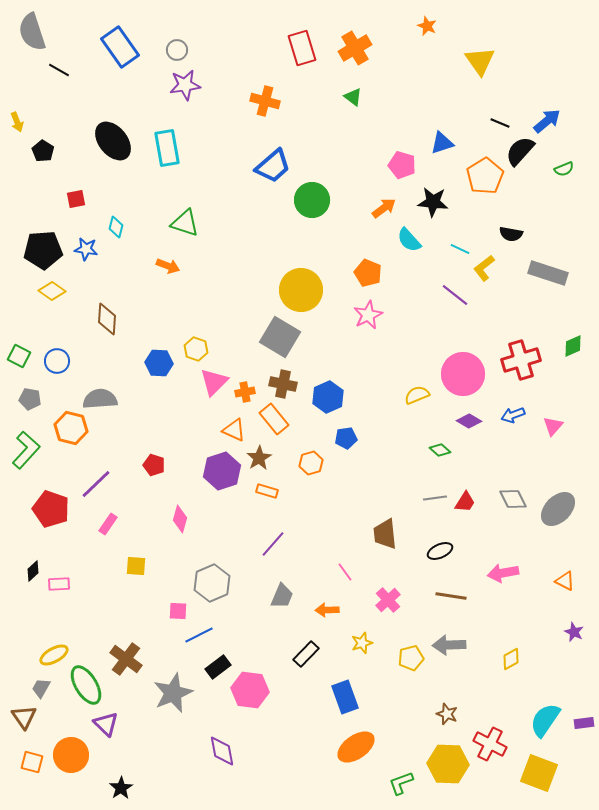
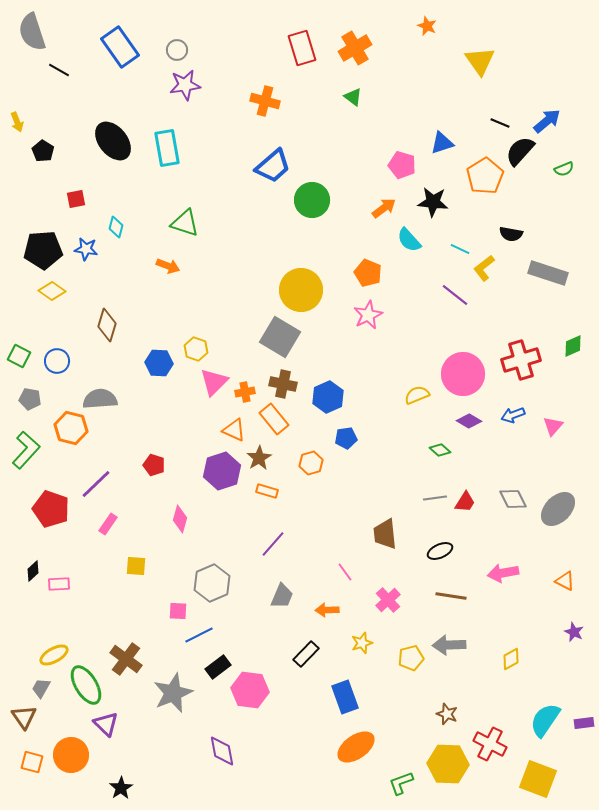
brown diamond at (107, 319): moved 6 px down; rotated 12 degrees clockwise
yellow square at (539, 773): moved 1 px left, 6 px down
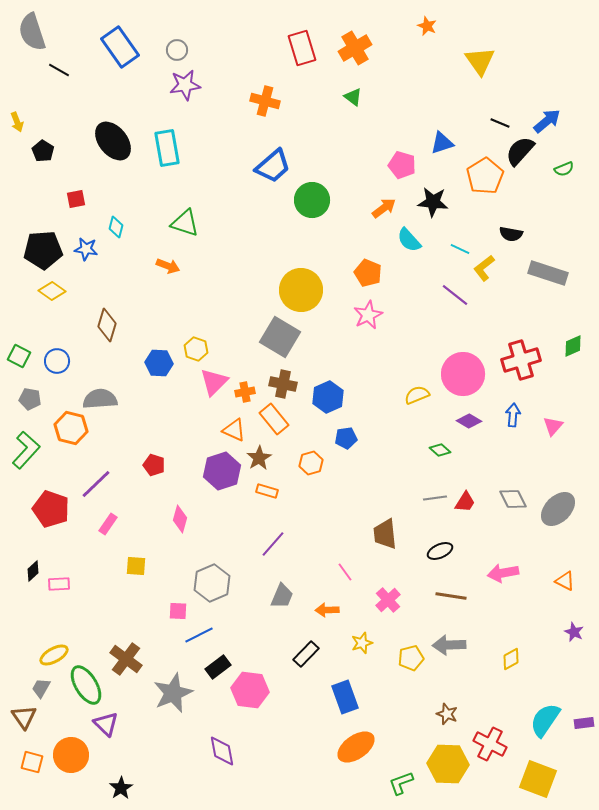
blue arrow at (513, 415): rotated 115 degrees clockwise
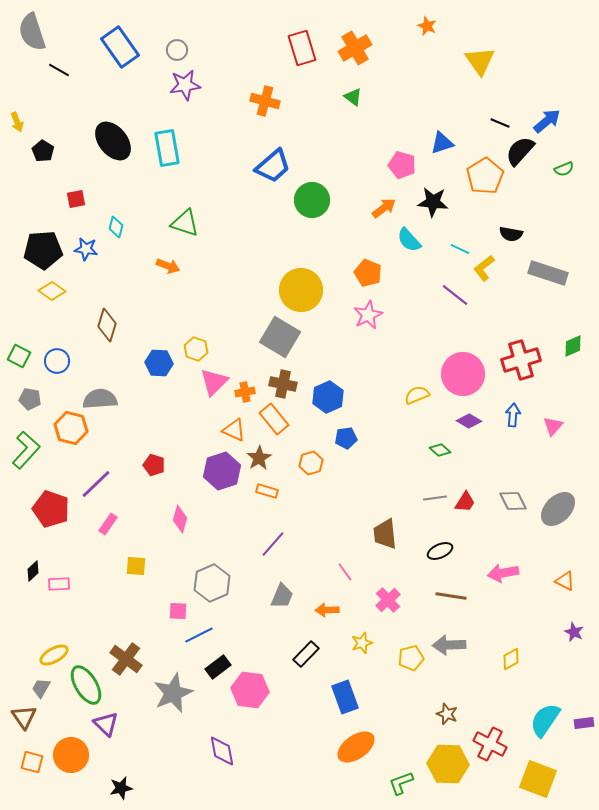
gray diamond at (513, 499): moved 2 px down
black star at (121, 788): rotated 20 degrees clockwise
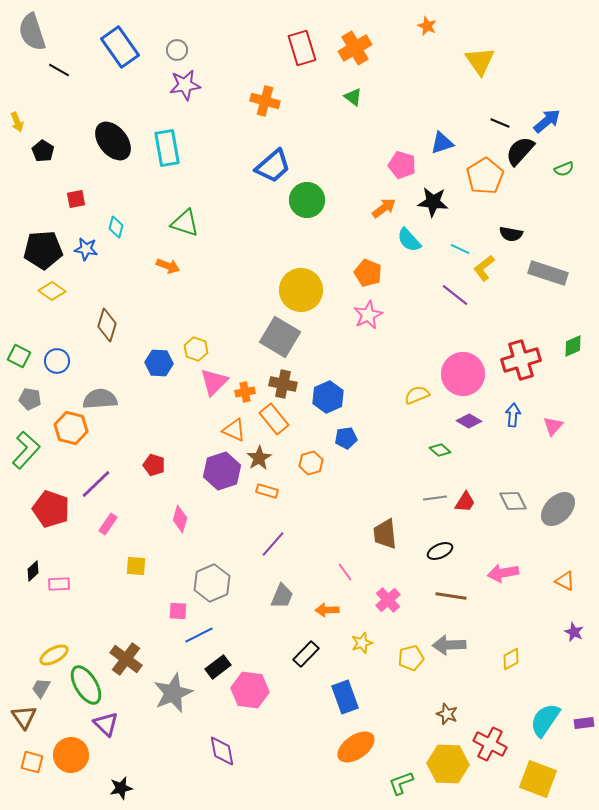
green circle at (312, 200): moved 5 px left
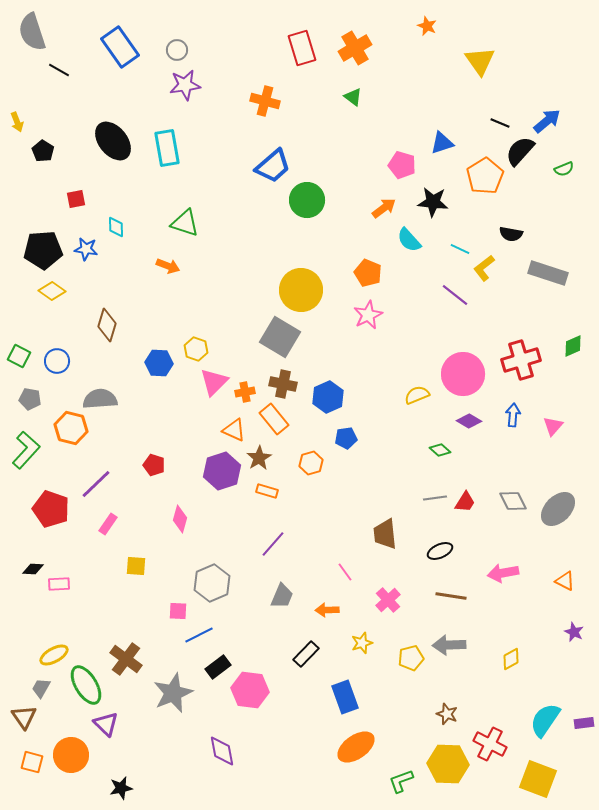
cyan diamond at (116, 227): rotated 15 degrees counterclockwise
black diamond at (33, 571): moved 2 px up; rotated 45 degrees clockwise
green L-shape at (401, 783): moved 2 px up
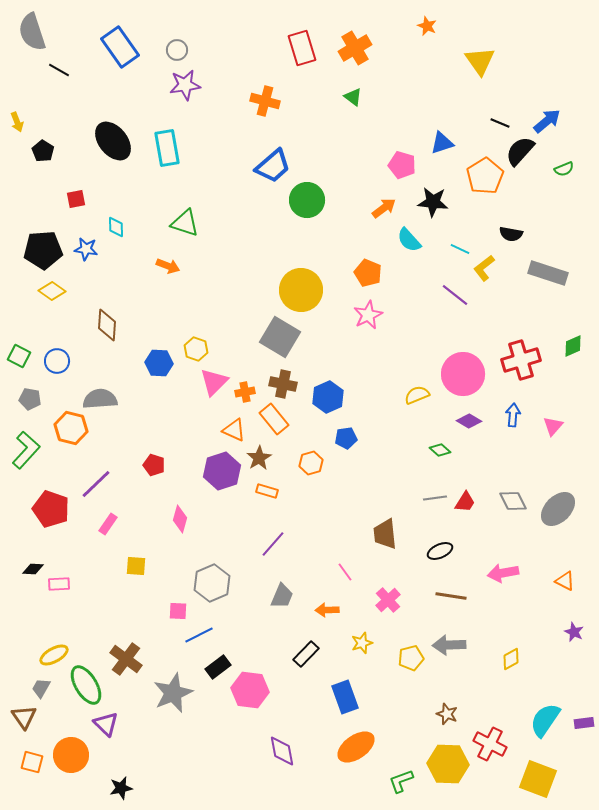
brown diamond at (107, 325): rotated 12 degrees counterclockwise
purple diamond at (222, 751): moved 60 px right
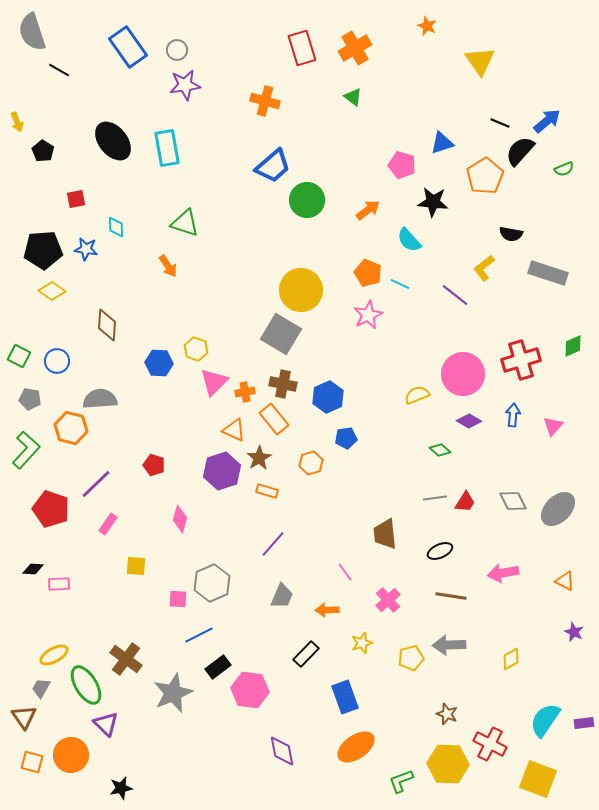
blue rectangle at (120, 47): moved 8 px right
orange arrow at (384, 208): moved 16 px left, 2 px down
cyan line at (460, 249): moved 60 px left, 35 px down
orange arrow at (168, 266): rotated 35 degrees clockwise
gray square at (280, 337): moved 1 px right, 3 px up
pink square at (178, 611): moved 12 px up
